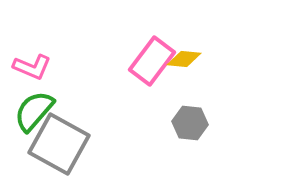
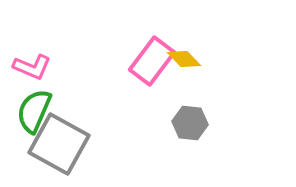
yellow diamond: rotated 40 degrees clockwise
green semicircle: rotated 18 degrees counterclockwise
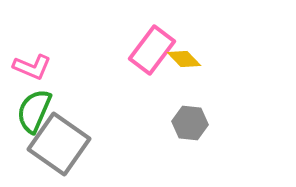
pink rectangle: moved 11 px up
gray square: rotated 6 degrees clockwise
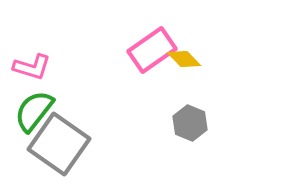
pink rectangle: rotated 18 degrees clockwise
pink L-shape: rotated 6 degrees counterclockwise
green semicircle: rotated 15 degrees clockwise
gray hexagon: rotated 16 degrees clockwise
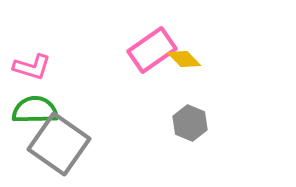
green semicircle: moved 1 px right, 1 px up; rotated 51 degrees clockwise
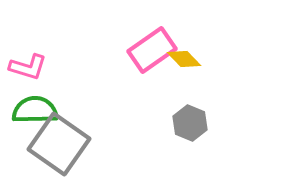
pink L-shape: moved 4 px left
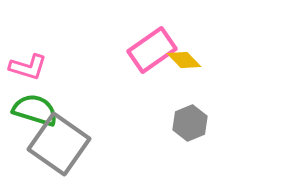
yellow diamond: moved 1 px down
green semicircle: rotated 18 degrees clockwise
gray hexagon: rotated 16 degrees clockwise
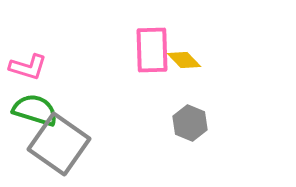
pink rectangle: rotated 57 degrees counterclockwise
gray hexagon: rotated 16 degrees counterclockwise
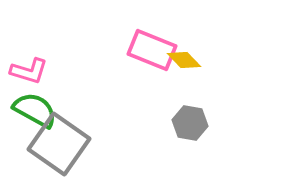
pink rectangle: rotated 66 degrees counterclockwise
pink L-shape: moved 1 px right, 4 px down
green semicircle: rotated 12 degrees clockwise
gray hexagon: rotated 12 degrees counterclockwise
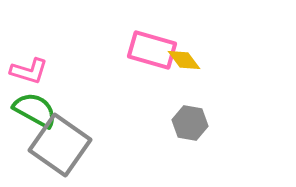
pink rectangle: rotated 6 degrees counterclockwise
yellow diamond: rotated 8 degrees clockwise
gray square: moved 1 px right, 1 px down
